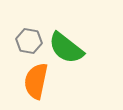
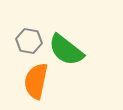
green semicircle: moved 2 px down
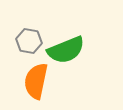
green semicircle: rotated 60 degrees counterclockwise
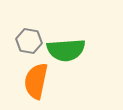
green semicircle: rotated 18 degrees clockwise
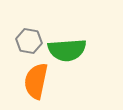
green semicircle: moved 1 px right
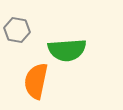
gray hexagon: moved 12 px left, 11 px up
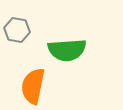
orange semicircle: moved 3 px left, 5 px down
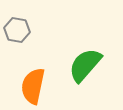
green semicircle: moved 18 px right, 15 px down; rotated 135 degrees clockwise
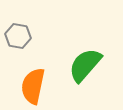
gray hexagon: moved 1 px right, 6 px down
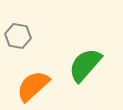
orange semicircle: rotated 36 degrees clockwise
